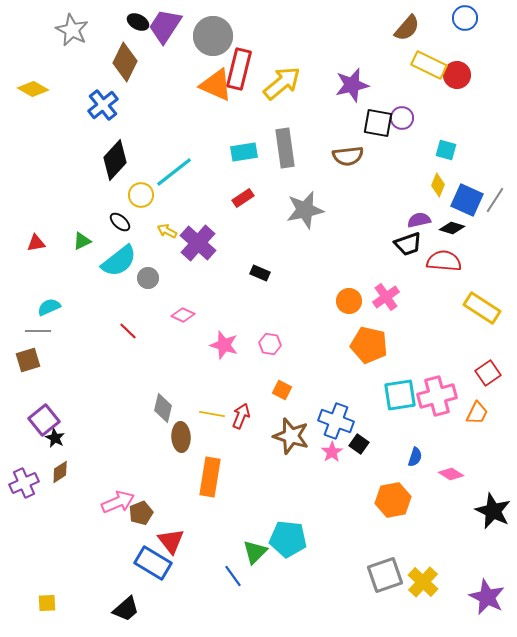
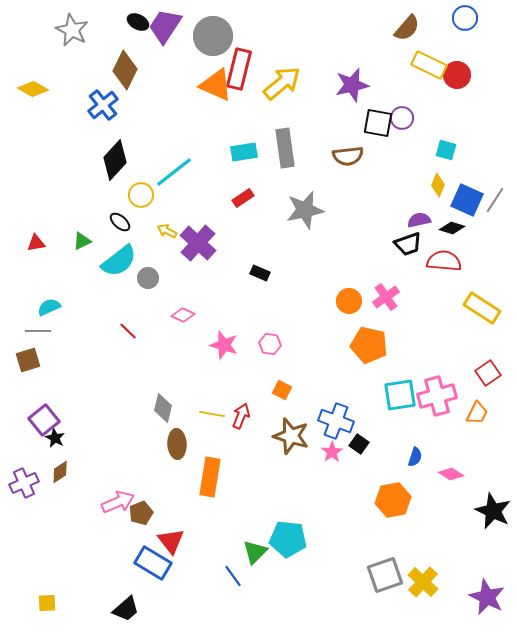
brown diamond at (125, 62): moved 8 px down
brown ellipse at (181, 437): moved 4 px left, 7 px down
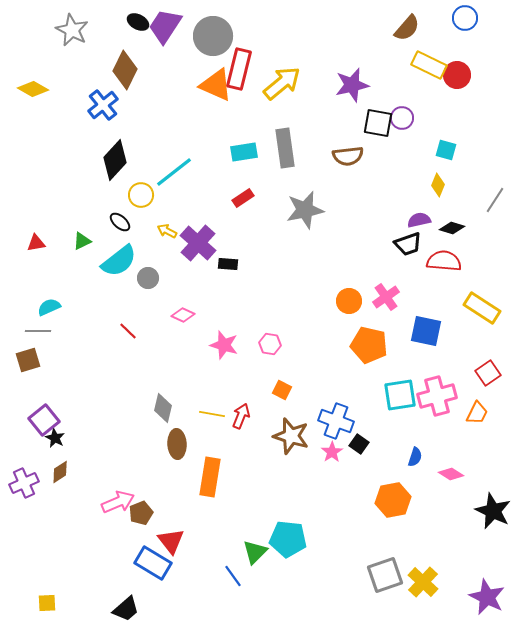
blue square at (467, 200): moved 41 px left, 131 px down; rotated 12 degrees counterclockwise
black rectangle at (260, 273): moved 32 px left, 9 px up; rotated 18 degrees counterclockwise
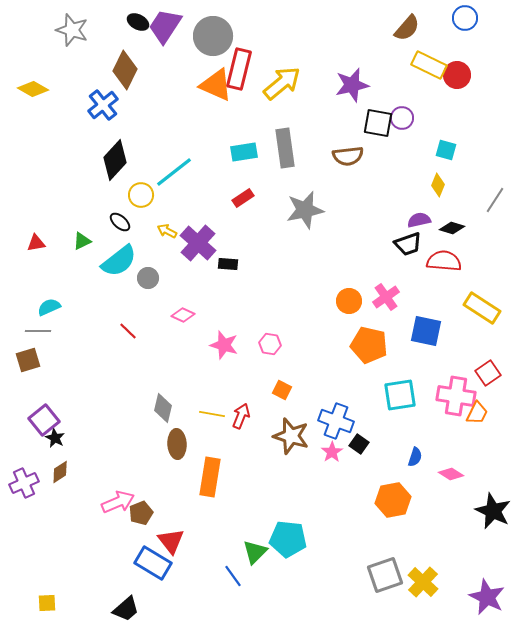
gray star at (72, 30): rotated 8 degrees counterclockwise
pink cross at (437, 396): moved 19 px right; rotated 24 degrees clockwise
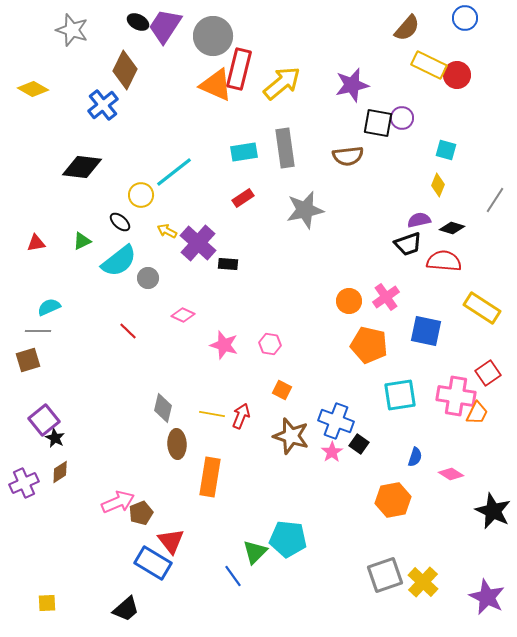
black diamond at (115, 160): moved 33 px left, 7 px down; rotated 54 degrees clockwise
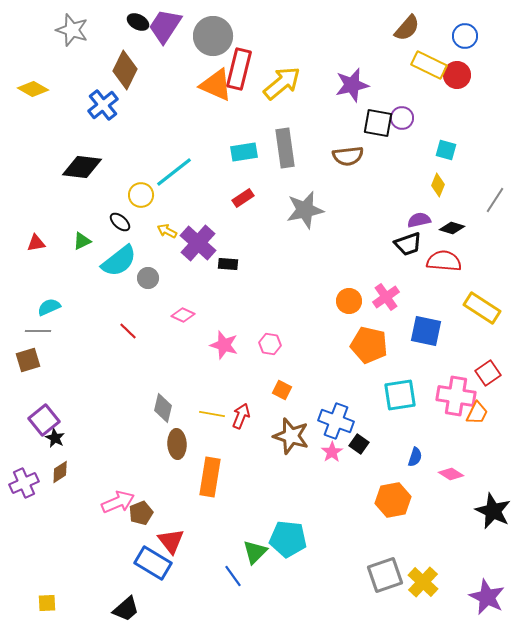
blue circle at (465, 18): moved 18 px down
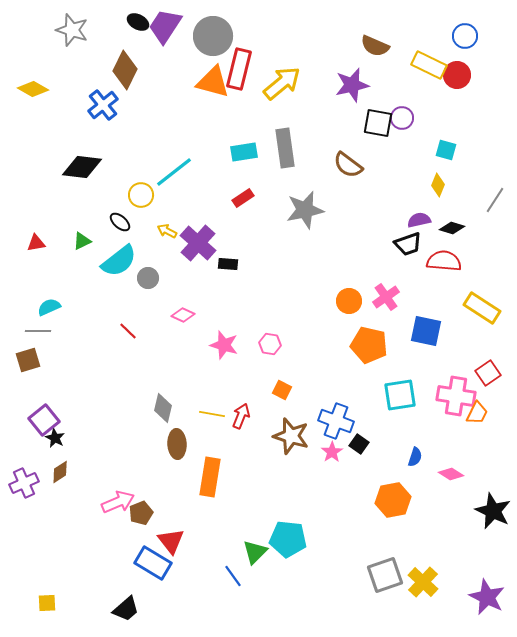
brown semicircle at (407, 28): moved 32 px left, 18 px down; rotated 72 degrees clockwise
orange triangle at (216, 85): moved 3 px left, 3 px up; rotated 9 degrees counterclockwise
brown semicircle at (348, 156): moved 9 px down; rotated 44 degrees clockwise
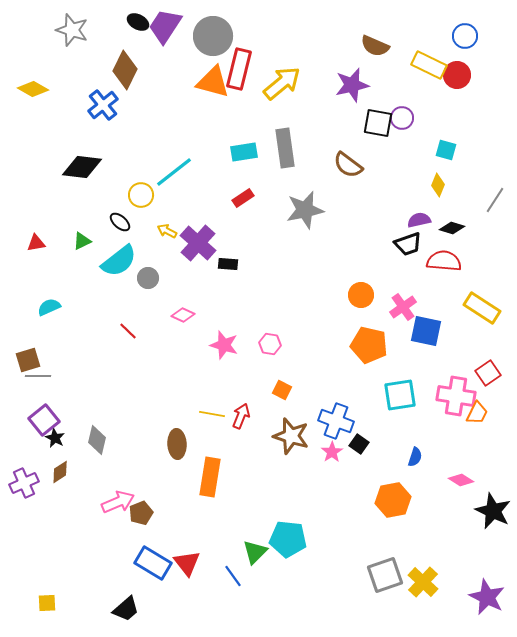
pink cross at (386, 297): moved 17 px right, 10 px down
orange circle at (349, 301): moved 12 px right, 6 px up
gray line at (38, 331): moved 45 px down
gray diamond at (163, 408): moved 66 px left, 32 px down
pink diamond at (451, 474): moved 10 px right, 6 px down
red triangle at (171, 541): moved 16 px right, 22 px down
